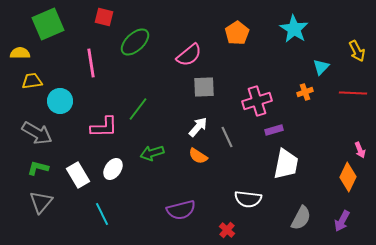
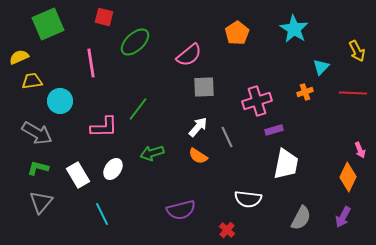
yellow semicircle: moved 1 px left, 4 px down; rotated 24 degrees counterclockwise
purple arrow: moved 1 px right, 4 px up
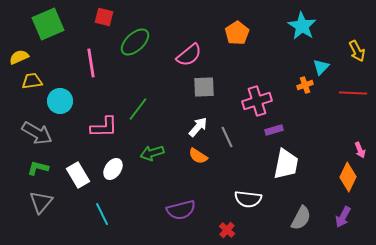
cyan star: moved 8 px right, 3 px up
orange cross: moved 7 px up
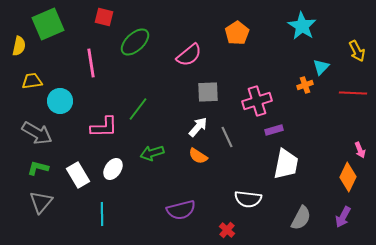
yellow semicircle: moved 11 px up; rotated 126 degrees clockwise
gray square: moved 4 px right, 5 px down
cyan line: rotated 25 degrees clockwise
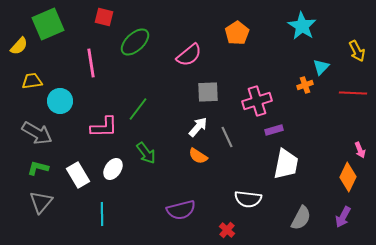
yellow semicircle: rotated 30 degrees clockwise
green arrow: moved 6 px left; rotated 110 degrees counterclockwise
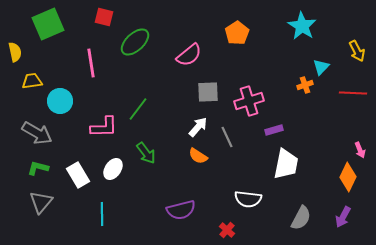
yellow semicircle: moved 4 px left, 6 px down; rotated 54 degrees counterclockwise
pink cross: moved 8 px left
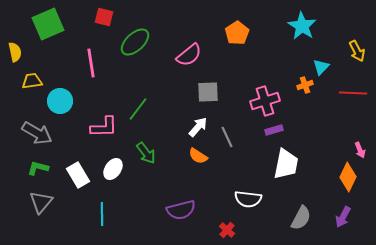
pink cross: moved 16 px right
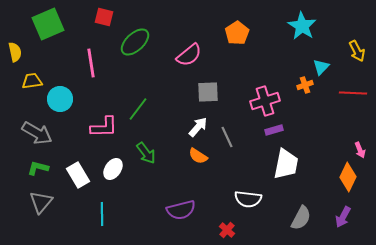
cyan circle: moved 2 px up
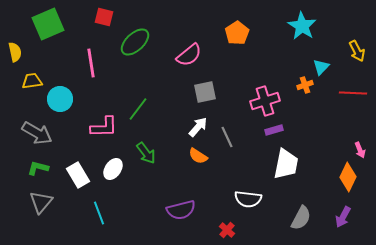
gray square: moved 3 px left; rotated 10 degrees counterclockwise
cyan line: moved 3 px left, 1 px up; rotated 20 degrees counterclockwise
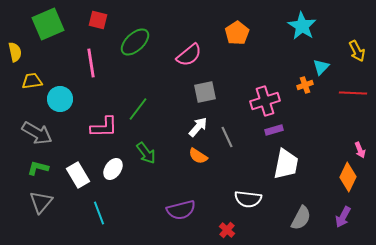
red square: moved 6 px left, 3 px down
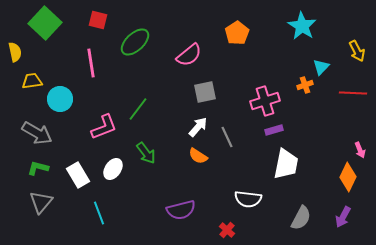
green square: moved 3 px left, 1 px up; rotated 24 degrees counterclockwise
pink L-shape: rotated 20 degrees counterclockwise
